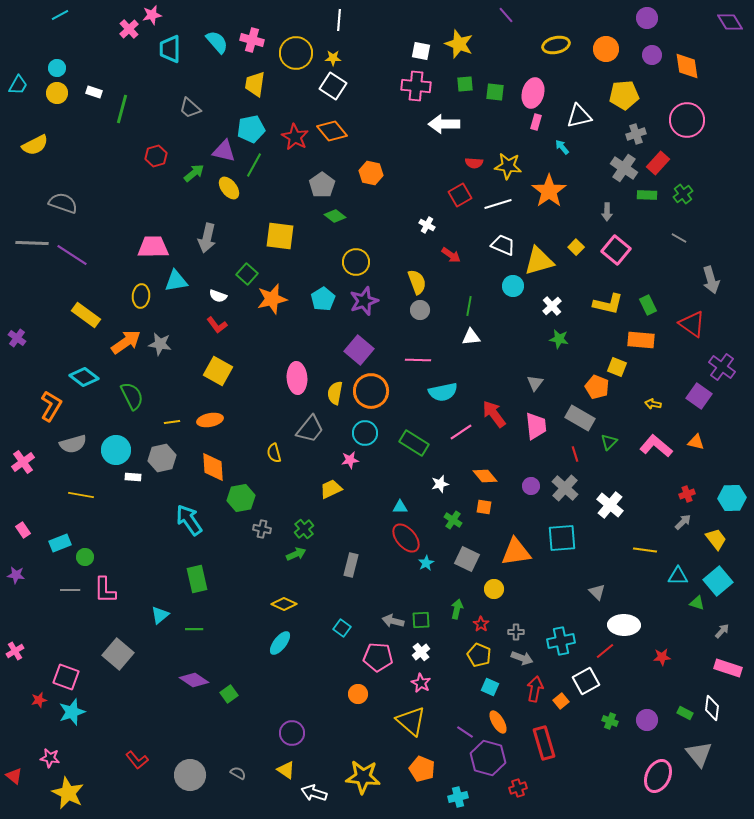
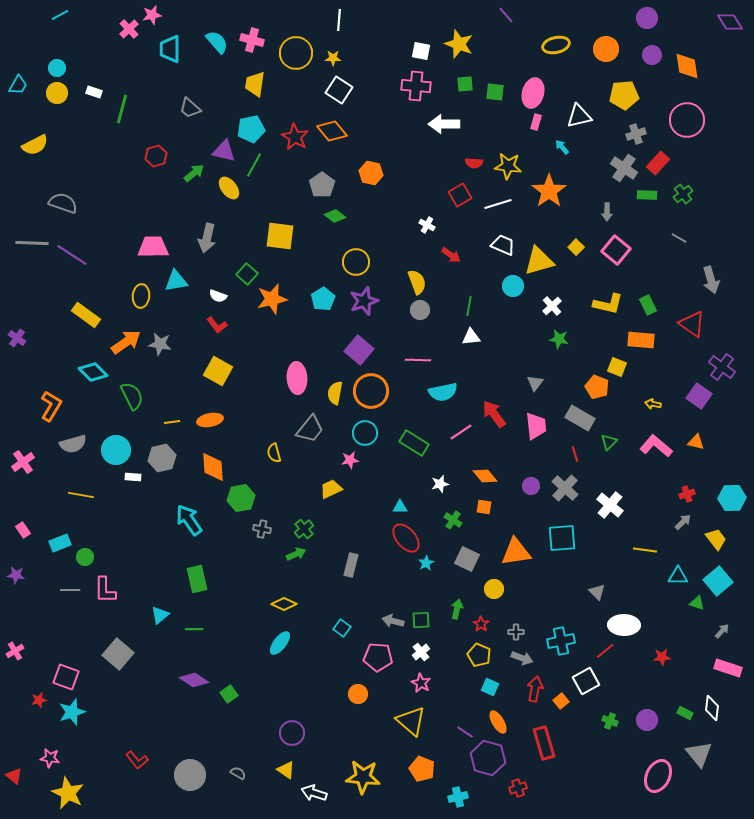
white square at (333, 86): moved 6 px right, 4 px down
cyan diamond at (84, 377): moved 9 px right, 5 px up; rotated 8 degrees clockwise
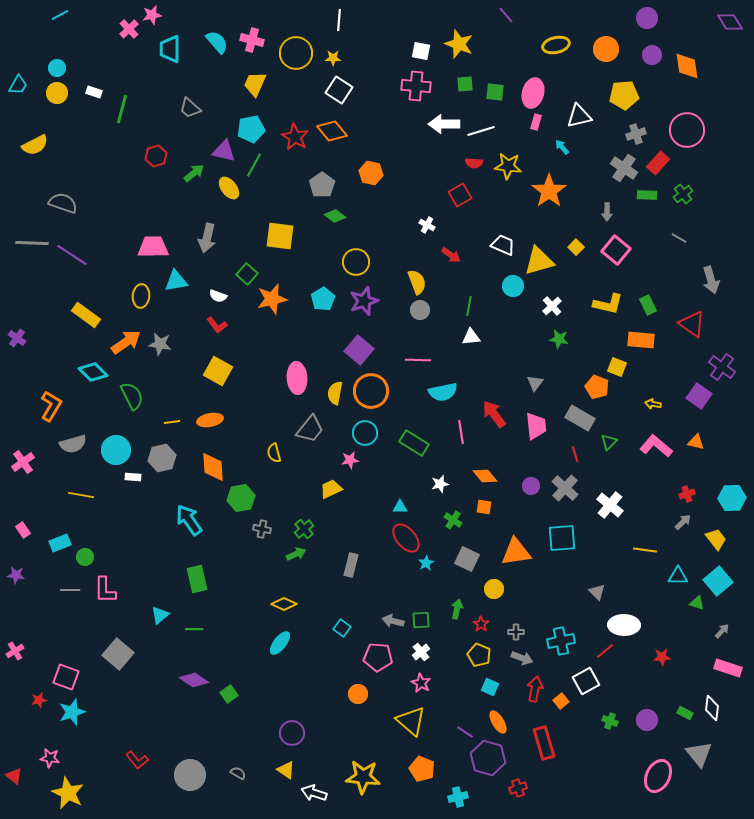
yellow trapezoid at (255, 84): rotated 16 degrees clockwise
pink circle at (687, 120): moved 10 px down
white line at (498, 204): moved 17 px left, 73 px up
pink line at (461, 432): rotated 65 degrees counterclockwise
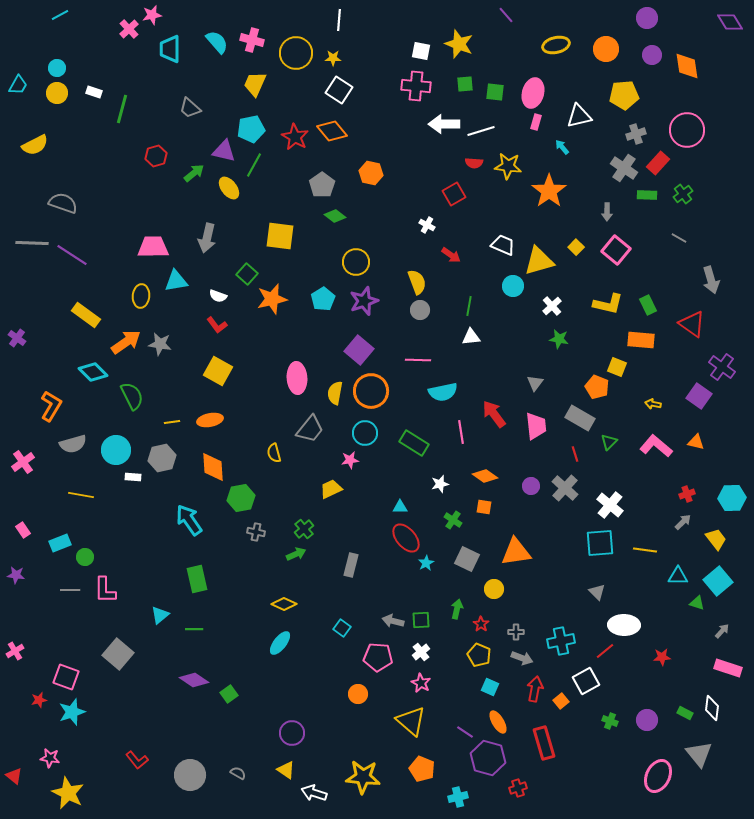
red square at (460, 195): moved 6 px left, 1 px up
orange diamond at (485, 476): rotated 15 degrees counterclockwise
gray cross at (262, 529): moved 6 px left, 3 px down
cyan square at (562, 538): moved 38 px right, 5 px down
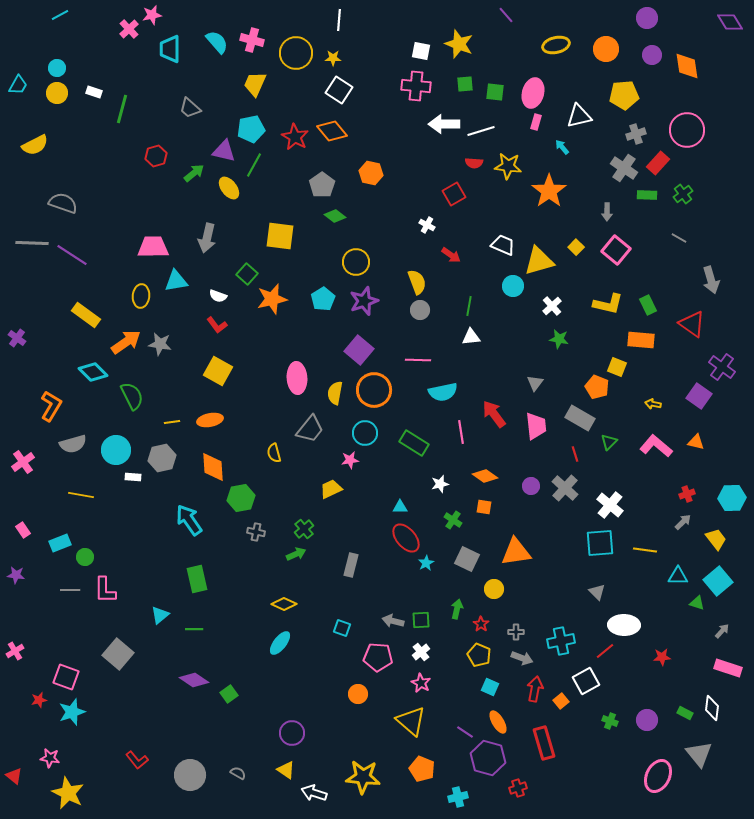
orange circle at (371, 391): moved 3 px right, 1 px up
cyan square at (342, 628): rotated 18 degrees counterclockwise
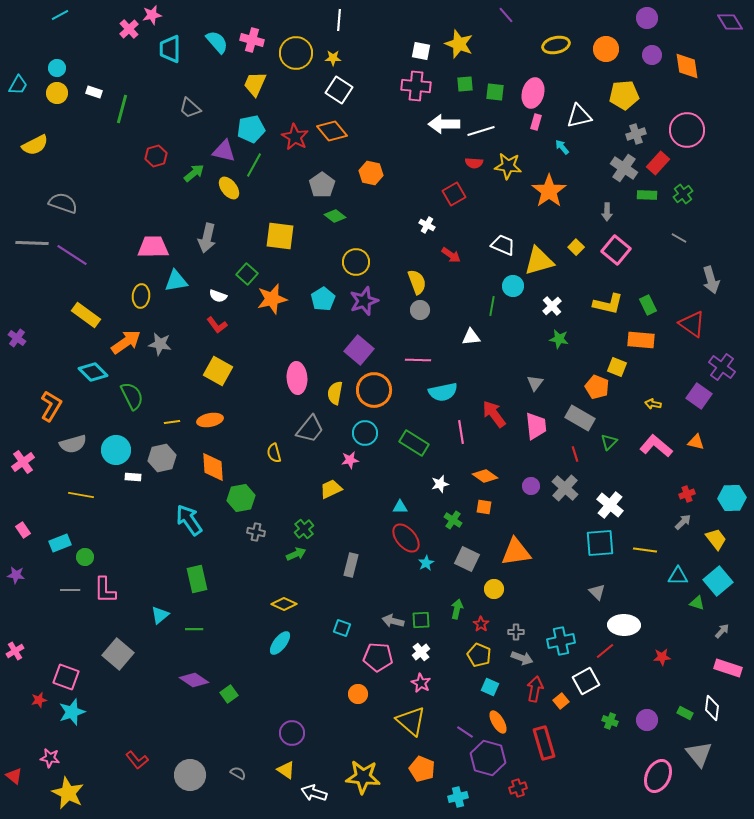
green line at (469, 306): moved 23 px right
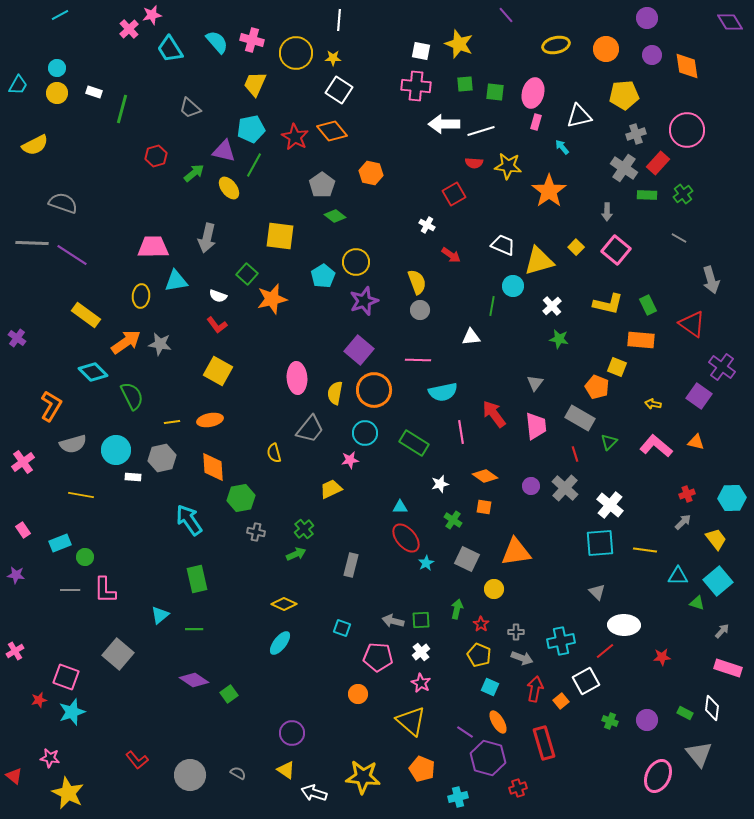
cyan trapezoid at (170, 49): rotated 32 degrees counterclockwise
cyan pentagon at (323, 299): moved 23 px up
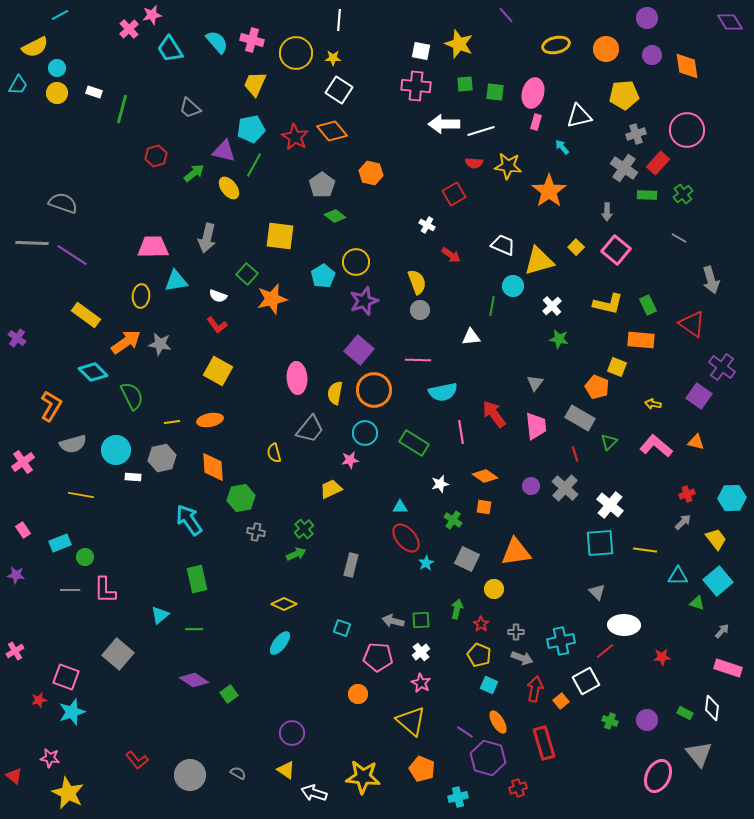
yellow semicircle at (35, 145): moved 98 px up
cyan square at (490, 687): moved 1 px left, 2 px up
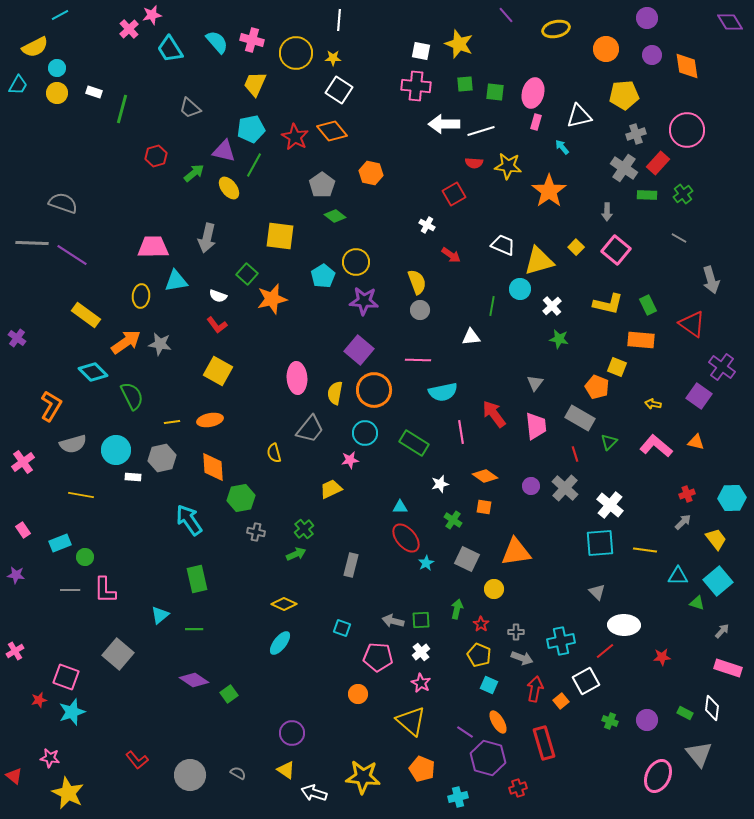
yellow ellipse at (556, 45): moved 16 px up
cyan circle at (513, 286): moved 7 px right, 3 px down
purple star at (364, 301): rotated 24 degrees clockwise
